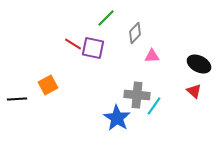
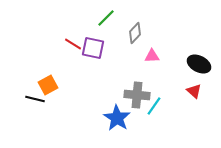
black line: moved 18 px right; rotated 18 degrees clockwise
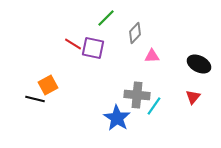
red triangle: moved 1 px left, 6 px down; rotated 28 degrees clockwise
